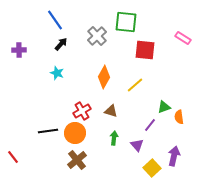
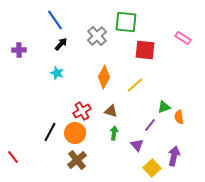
black line: moved 2 px right, 1 px down; rotated 54 degrees counterclockwise
green arrow: moved 5 px up
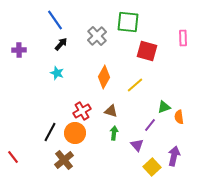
green square: moved 2 px right
pink rectangle: rotated 56 degrees clockwise
red square: moved 2 px right, 1 px down; rotated 10 degrees clockwise
brown cross: moved 13 px left
yellow square: moved 1 px up
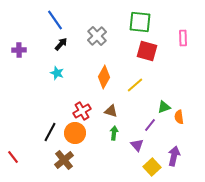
green square: moved 12 px right
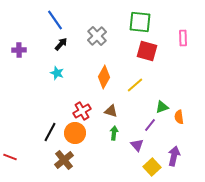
green triangle: moved 2 px left
red line: moved 3 px left; rotated 32 degrees counterclockwise
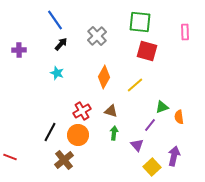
pink rectangle: moved 2 px right, 6 px up
orange circle: moved 3 px right, 2 px down
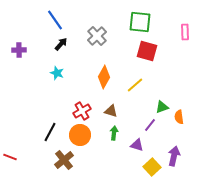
orange circle: moved 2 px right
purple triangle: rotated 32 degrees counterclockwise
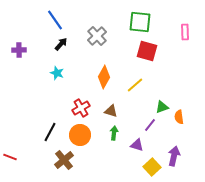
red cross: moved 1 px left, 3 px up
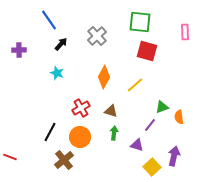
blue line: moved 6 px left
orange circle: moved 2 px down
